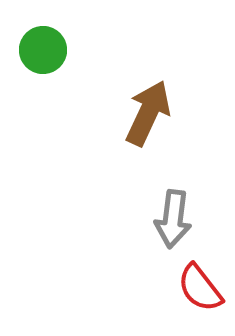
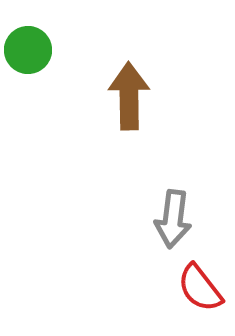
green circle: moved 15 px left
brown arrow: moved 19 px left, 17 px up; rotated 26 degrees counterclockwise
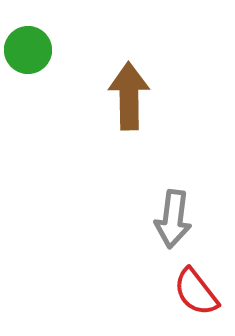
red semicircle: moved 4 px left, 4 px down
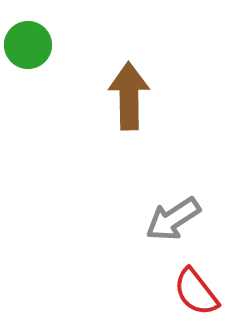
green circle: moved 5 px up
gray arrow: rotated 50 degrees clockwise
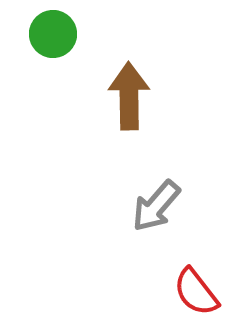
green circle: moved 25 px right, 11 px up
gray arrow: moved 17 px left, 13 px up; rotated 16 degrees counterclockwise
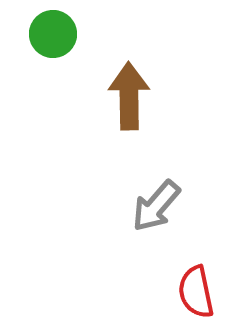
red semicircle: rotated 26 degrees clockwise
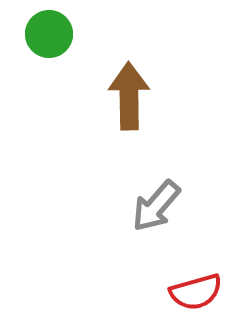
green circle: moved 4 px left
red semicircle: rotated 94 degrees counterclockwise
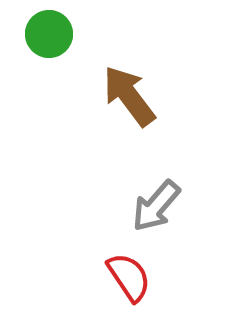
brown arrow: rotated 36 degrees counterclockwise
red semicircle: moved 67 px left, 15 px up; rotated 108 degrees counterclockwise
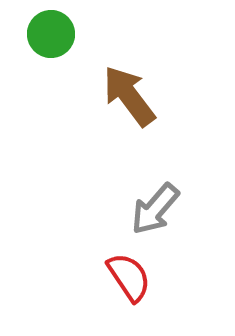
green circle: moved 2 px right
gray arrow: moved 1 px left, 3 px down
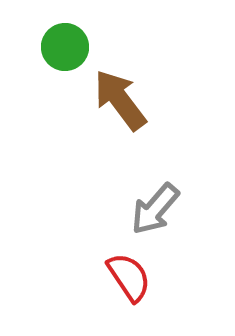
green circle: moved 14 px right, 13 px down
brown arrow: moved 9 px left, 4 px down
